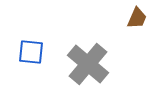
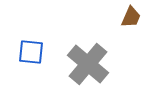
brown trapezoid: moved 6 px left, 1 px up
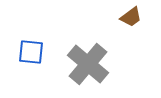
brown trapezoid: rotated 30 degrees clockwise
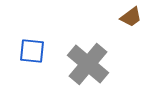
blue square: moved 1 px right, 1 px up
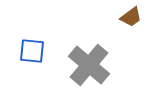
gray cross: moved 1 px right, 1 px down
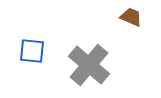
brown trapezoid: rotated 120 degrees counterclockwise
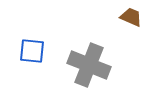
gray cross: rotated 18 degrees counterclockwise
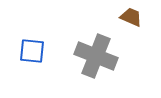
gray cross: moved 7 px right, 9 px up
